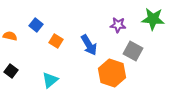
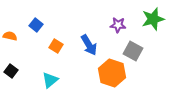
green star: rotated 20 degrees counterclockwise
orange square: moved 5 px down
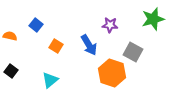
purple star: moved 8 px left
gray square: moved 1 px down
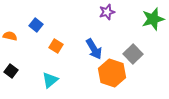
purple star: moved 3 px left, 13 px up; rotated 21 degrees counterclockwise
blue arrow: moved 5 px right, 4 px down
gray square: moved 2 px down; rotated 18 degrees clockwise
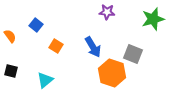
purple star: rotated 21 degrees clockwise
orange semicircle: rotated 40 degrees clockwise
blue arrow: moved 1 px left, 2 px up
gray square: rotated 24 degrees counterclockwise
black square: rotated 24 degrees counterclockwise
cyan triangle: moved 5 px left
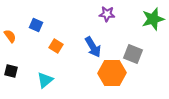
purple star: moved 2 px down
blue square: rotated 16 degrees counterclockwise
orange hexagon: rotated 20 degrees counterclockwise
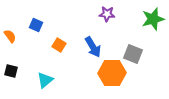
orange square: moved 3 px right, 1 px up
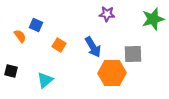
orange semicircle: moved 10 px right
gray square: rotated 24 degrees counterclockwise
